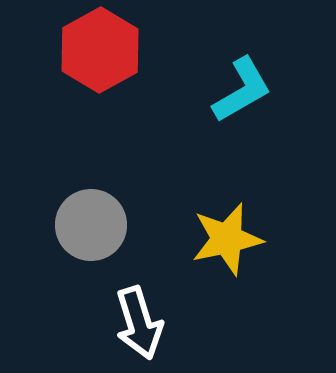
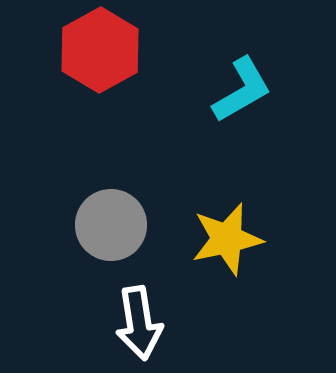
gray circle: moved 20 px right
white arrow: rotated 8 degrees clockwise
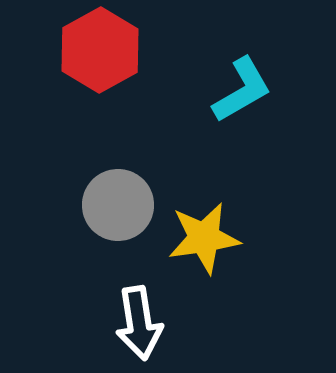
gray circle: moved 7 px right, 20 px up
yellow star: moved 23 px left, 1 px up; rotated 4 degrees clockwise
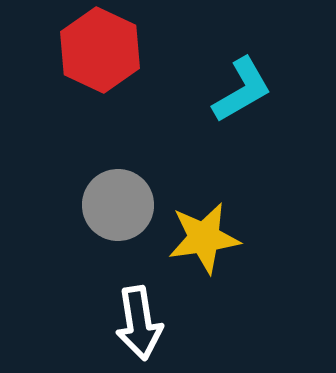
red hexagon: rotated 6 degrees counterclockwise
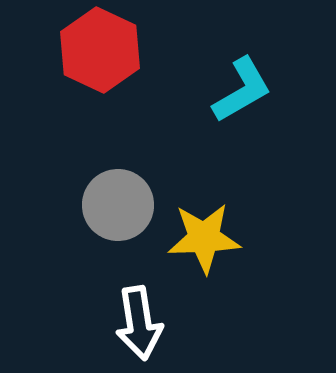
yellow star: rotated 6 degrees clockwise
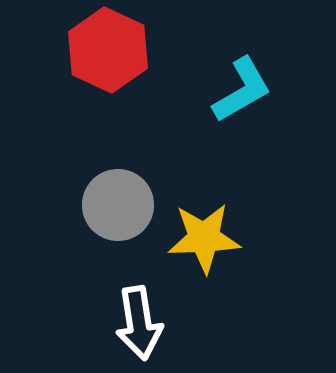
red hexagon: moved 8 px right
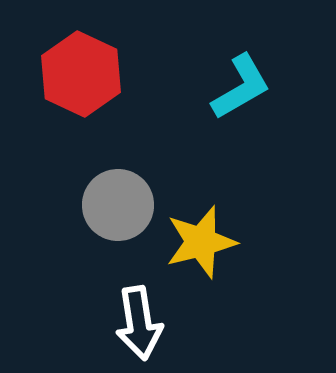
red hexagon: moved 27 px left, 24 px down
cyan L-shape: moved 1 px left, 3 px up
yellow star: moved 3 px left, 4 px down; rotated 12 degrees counterclockwise
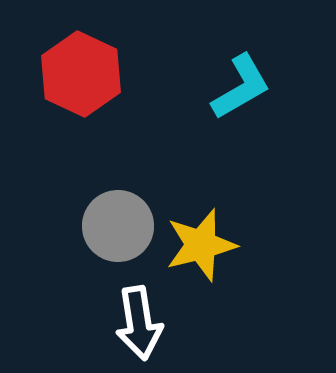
gray circle: moved 21 px down
yellow star: moved 3 px down
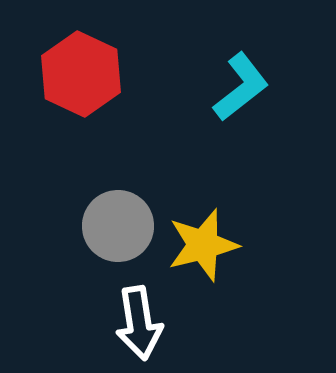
cyan L-shape: rotated 8 degrees counterclockwise
yellow star: moved 2 px right
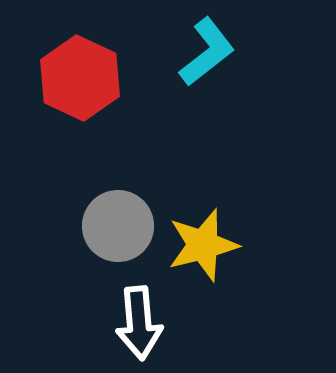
red hexagon: moved 1 px left, 4 px down
cyan L-shape: moved 34 px left, 35 px up
white arrow: rotated 4 degrees clockwise
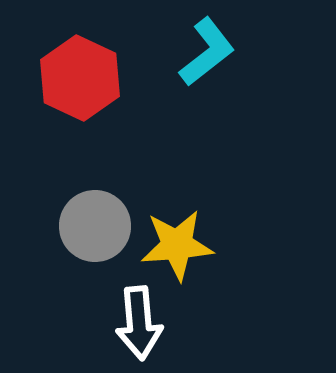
gray circle: moved 23 px left
yellow star: moved 26 px left; rotated 10 degrees clockwise
